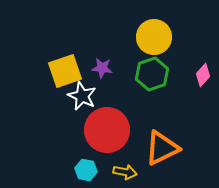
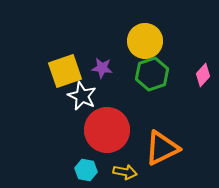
yellow circle: moved 9 px left, 4 px down
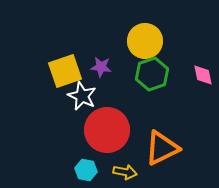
purple star: moved 1 px left, 1 px up
pink diamond: rotated 55 degrees counterclockwise
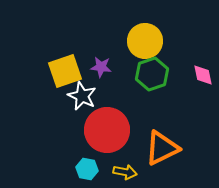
cyan hexagon: moved 1 px right, 1 px up
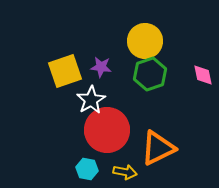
green hexagon: moved 2 px left
white star: moved 9 px right, 4 px down; rotated 16 degrees clockwise
orange triangle: moved 4 px left
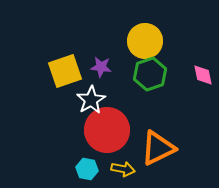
yellow arrow: moved 2 px left, 3 px up
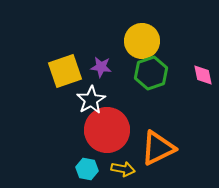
yellow circle: moved 3 px left
green hexagon: moved 1 px right, 1 px up
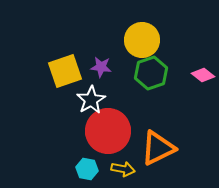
yellow circle: moved 1 px up
pink diamond: rotated 40 degrees counterclockwise
red circle: moved 1 px right, 1 px down
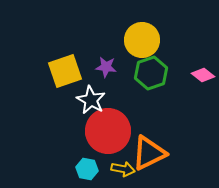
purple star: moved 5 px right
white star: rotated 12 degrees counterclockwise
orange triangle: moved 9 px left, 5 px down
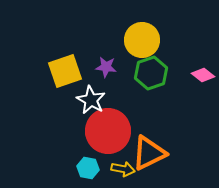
cyan hexagon: moved 1 px right, 1 px up
